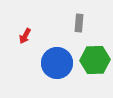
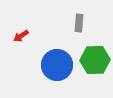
red arrow: moved 4 px left; rotated 28 degrees clockwise
blue circle: moved 2 px down
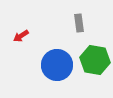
gray rectangle: rotated 12 degrees counterclockwise
green hexagon: rotated 12 degrees clockwise
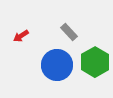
gray rectangle: moved 10 px left, 9 px down; rotated 36 degrees counterclockwise
green hexagon: moved 2 px down; rotated 20 degrees clockwise
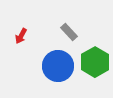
red arrow: rotated 28 degrees counterclockwise
blue circle: moved 1 px right, 1 px down
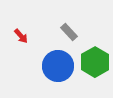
red arrow: rotated 70 degrees counterclockwise
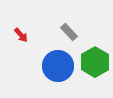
red arrow: moved 1 px up
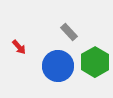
red arrow: moved 2 px left, 12 px down
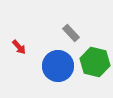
gray rectangle: moved 2 px right, 1 px down
green hexagon: rotated 16 degrees counterclockwise
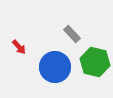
gray rectangle: moved 1 px right, 1 px down
blue circle: moved 3 px left, 1 px down
